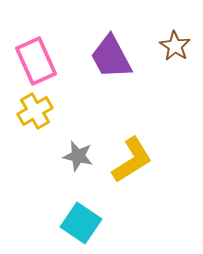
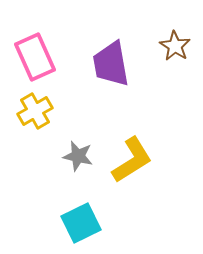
purple trapezoid: moved 7 px down; rotated 18 degrees clockwise
pink rectangle: moved 1 px left, 4 px up
cyan square: rotated 30 degrees clockwise
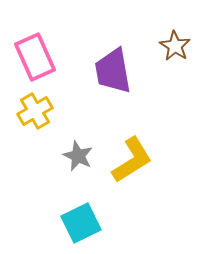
purple trapezoid: moved 2 px right, 7 px down
gray star: rotated 12 degrees clockwise
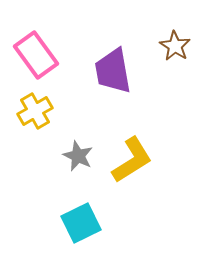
pink rectangle: moved 1 px right, 2 px up; rotated 12 degrees counterclockwise
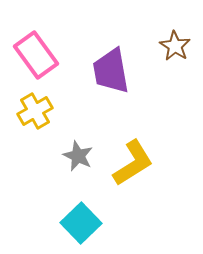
purple trapezoid: moved 2 px left
yellow L-shape: moved 1 px right, 3 px down
cyan square: rotated 18 degrees counterclockwise
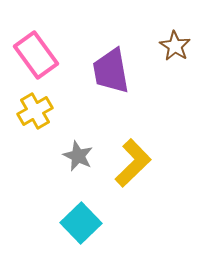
yellow L-shape: rotated 12 degrees counterclockwise
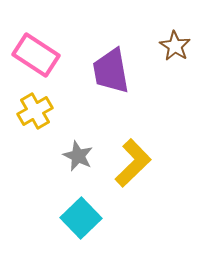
pink rectangle: rotated 21 degrees counterclockwise
cyan square: moved 5 px up
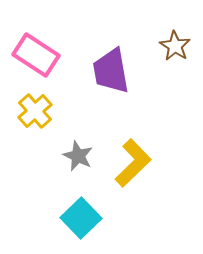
yellow cross: rotated 12 degrees counterclockwise
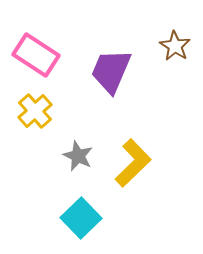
purple trapezoid: rotated 33 degrees clockwise
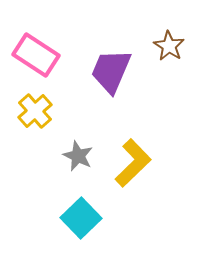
brown star: moved 6 px left
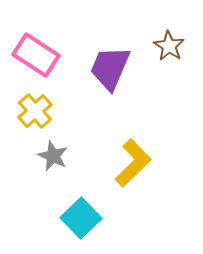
purple trapezoid: moved 1 px left, 3 px up
gray star: moved 25 px left
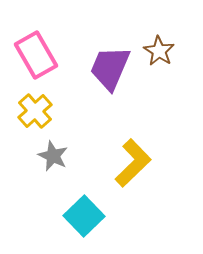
brown star: moved 10 px left, 5 px down
pink rectangle: rotated 27 degrees clockwise
cyan square: moved 3 px right, 2 px up
